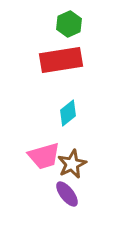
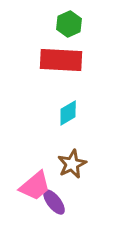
red rectangle: rotated 12 degrees clockwise
cyan diamond: rotated 8 degrees clockwise
pink trapezoid: moved 9 px left, 30 px down; rotated 24 degrees counterclockwise
purple ellipse: moved 13 px left, 8 px down
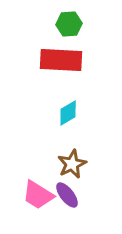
green hexagon: rotated 20 degrees clockwise
pink trapezoid: moved 3 px right, 9 px down; rotated 72 degrees clockwise
purple ellipse: moved 13 px right, 7 px up
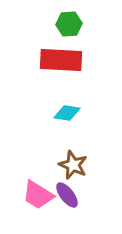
cyan diamond: moved 1 px left; rotated 40 degrees clockwise
brown star: moved 1 px right, 1 px down; rotated 24 degrees counterclockwise
